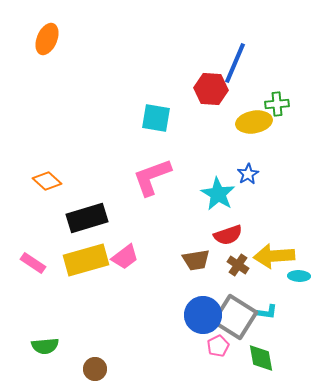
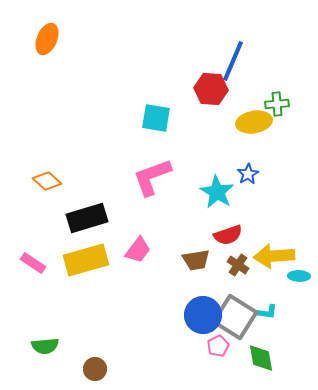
blue line: moved 2 px left, 2 px up
cyan star: moved 1 px left, 2 px up
pink trapezoid: moved 13 px right, 7 px up; rotated 16 degrees counterclockwise
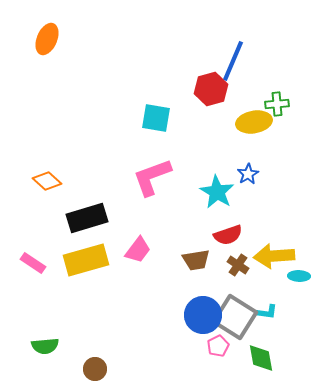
red hexagon: rotated 20 degrees counterclockwise
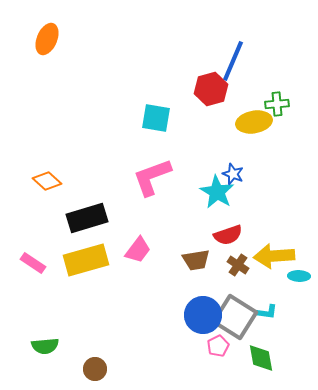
blue star: moved 15 px left; rotated 20 degrees counterclockwise
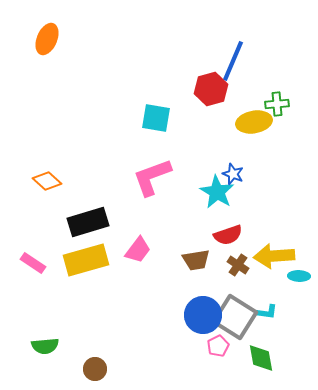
black rectangle: moved 1 px right, 4 px down
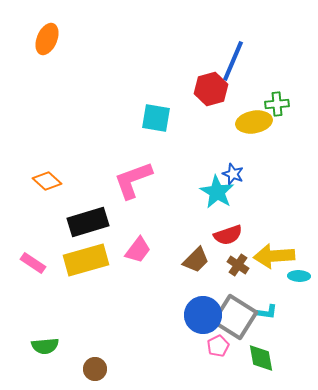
pink L-shape: moved 19 px left, 3 px down
brown trapezoid: rotated 36 degrees counterclockwise
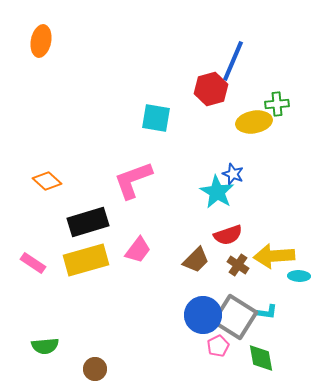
orange ellipse: moved 6 px left, 2 px down; rotated 12 degrees counterclockwise
